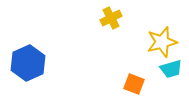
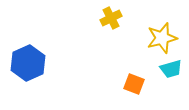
yellow star: moved 4 px up
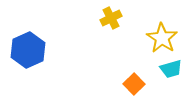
yellow star: rotated 24 degrees counterclockwise
blue hexagon: moved 13 px up
orange square: rotated 25 degrees clockwise
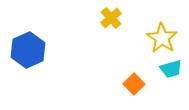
yellow cross: rotated 15 degrees counterclockwise
